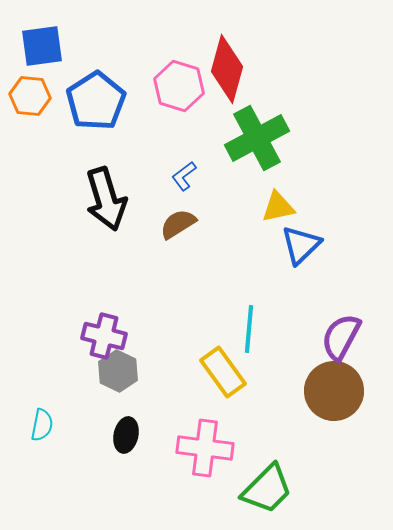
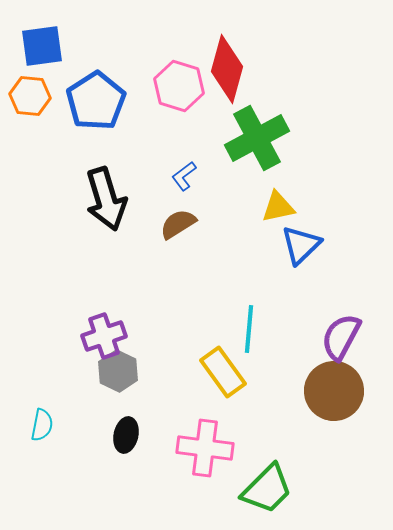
purple cross: rotated 33 degrees counterclockwise
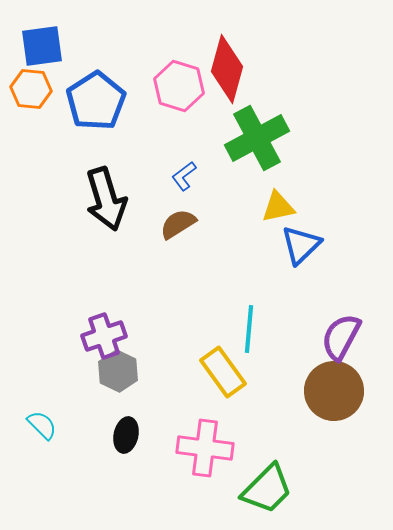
orange hexagon: moved 1 px right, 7 px up
cyan semicircle: rotated 56 degrees counterclockwise
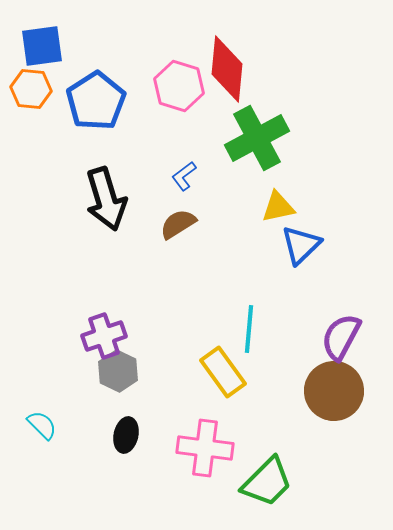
red diamond: rotated 10 degrees counterclockwise
green trapezoid: moved 7 px up
